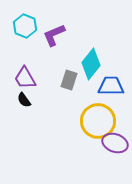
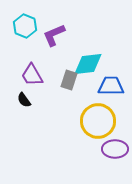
cyan diamond: moved 3 px left; rotated 44 degrees clockwise
purple trapezoid: moved 7 px right, 3 px up
purple ellipse: moved 6 px down; rotated 20 degrees counterclockwise
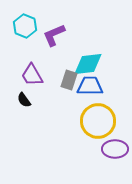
blue trapezoid: moved 21 px left
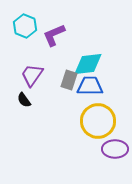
purple trapezoid: rotated 65 degrees clockwise
